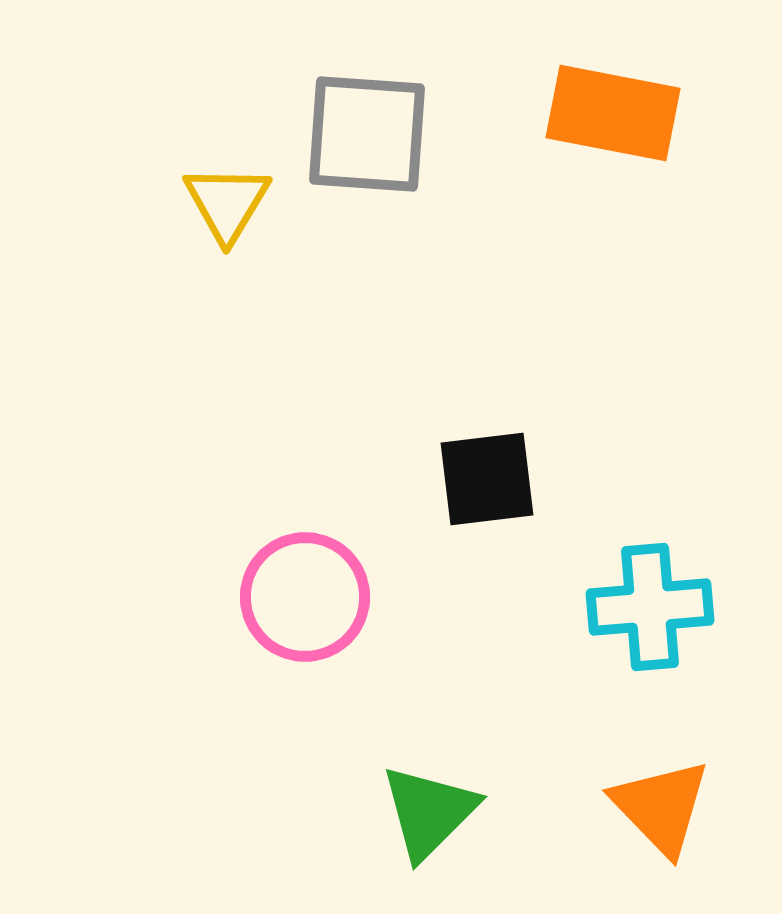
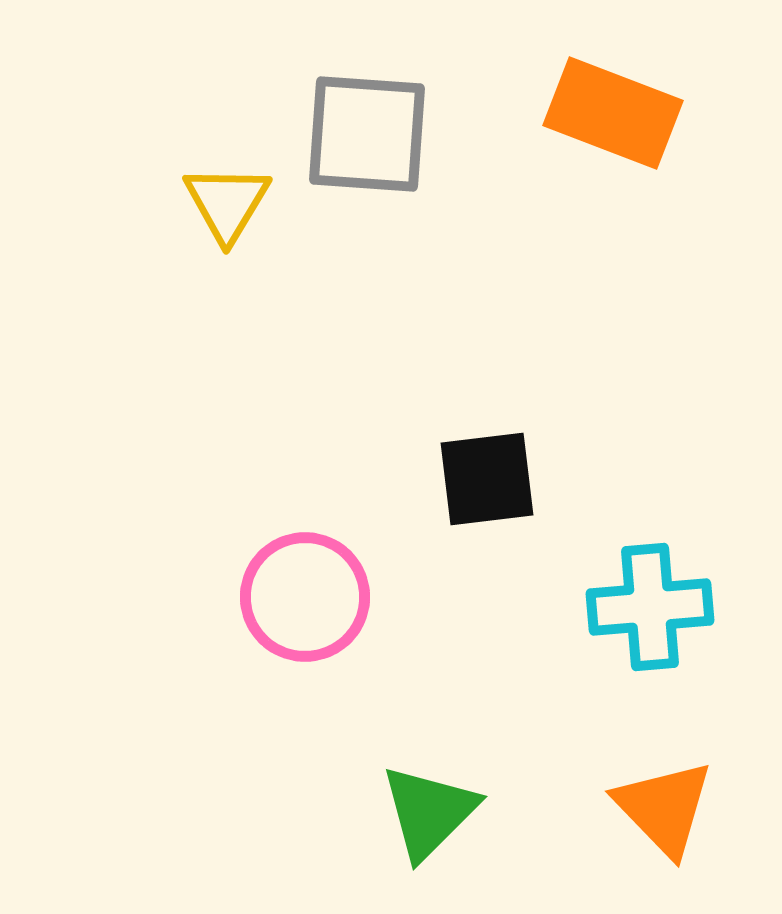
orange rectangle: rotated 10 degrees clockwise
orange triangle: moved 3 px right, 1 px down
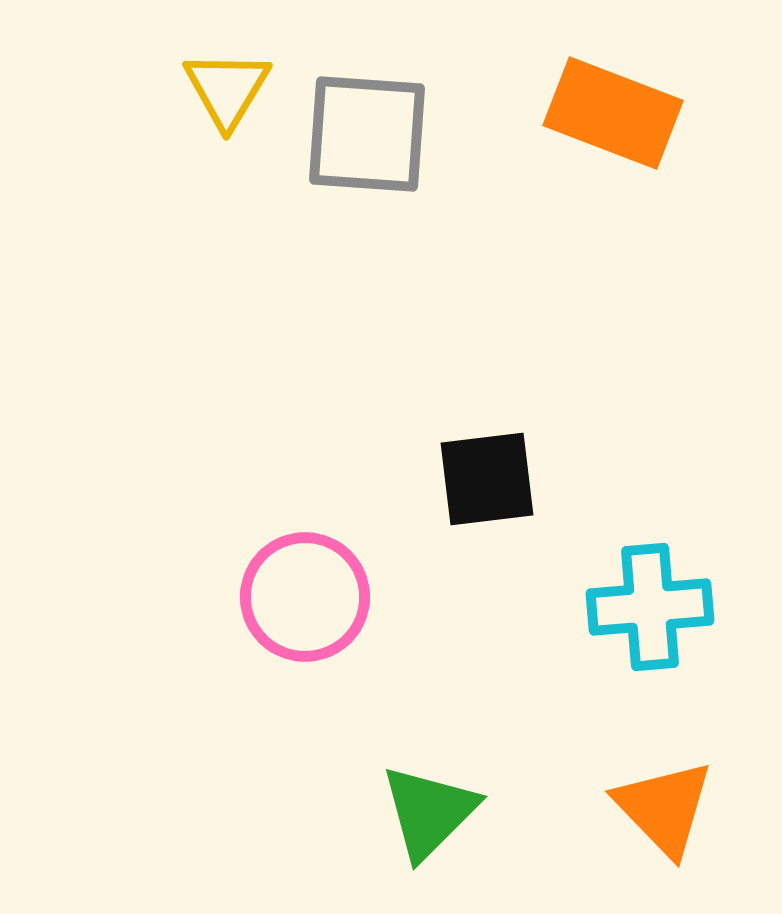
yellow triangle: moved 114 px up
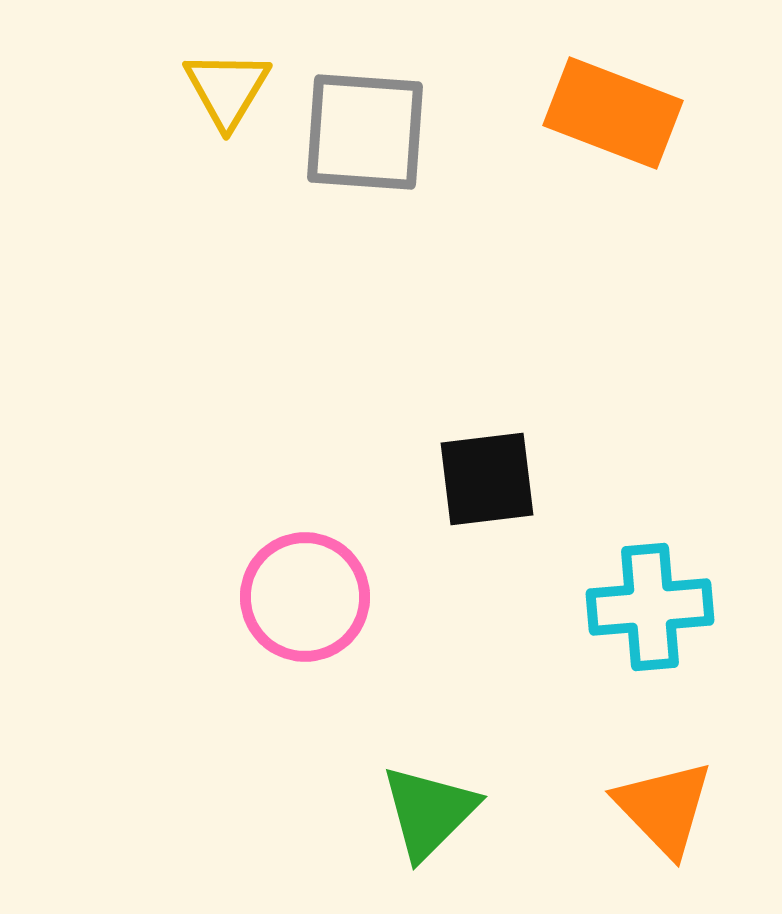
gray square: moved 2 px left, 2 px up
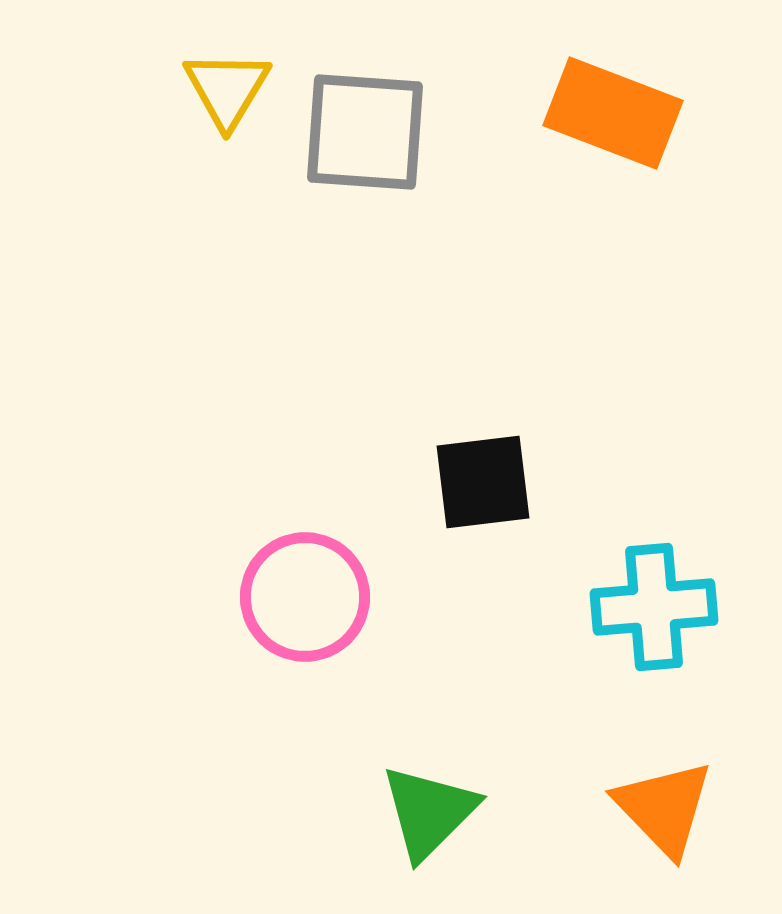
black square: moved 4 px left, 3 px down
cyan cross: moved 4 px right
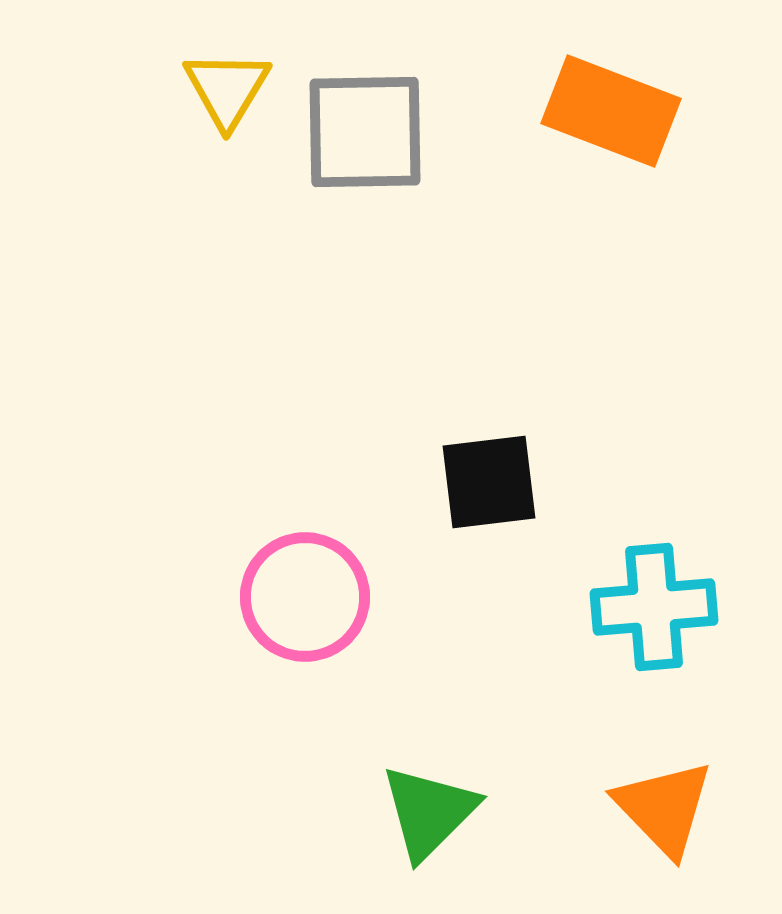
orange rectangle: moved 2 px left, 2 px up
gray square: rotated 5 degrees counterclockwise
black square: moved 6 px right
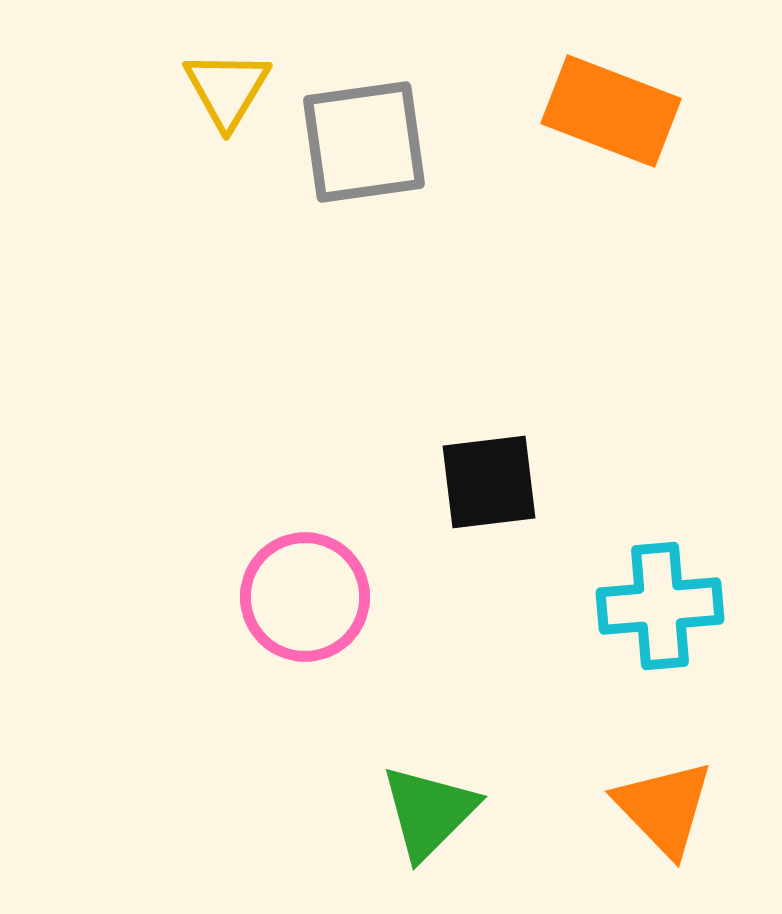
gray square: moved 1 px left, 10 px down; rotated 7 degrees counterclockwise
cyan cross: moved 6 px right, 1 px up
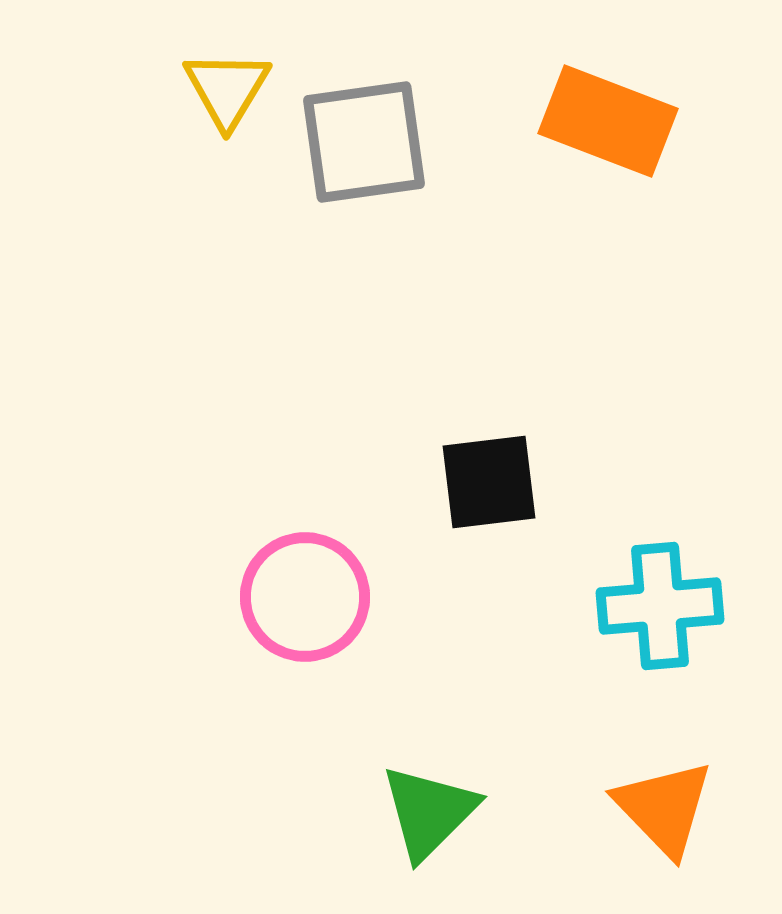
orange rectangle: moved 3 px left, 10 px down
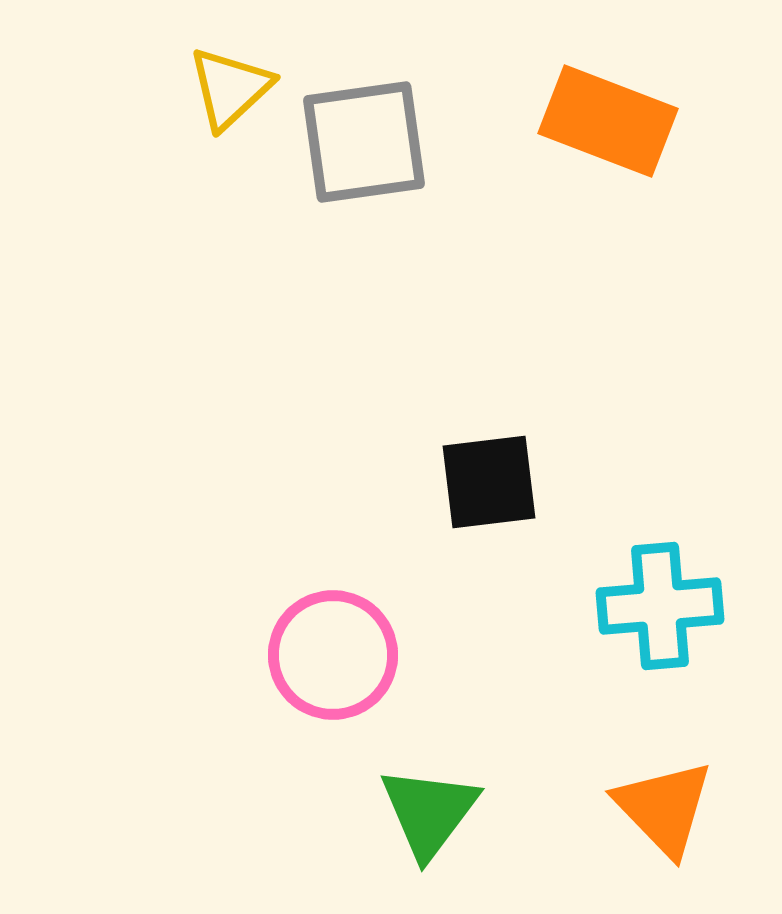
yellow triangle: moved 3 px right, 1 px up; rotated 16 degrees clockwise
pink circle: moved 28 px right, 58 px down
green triangle: rotated 8 degrees counterclockwise
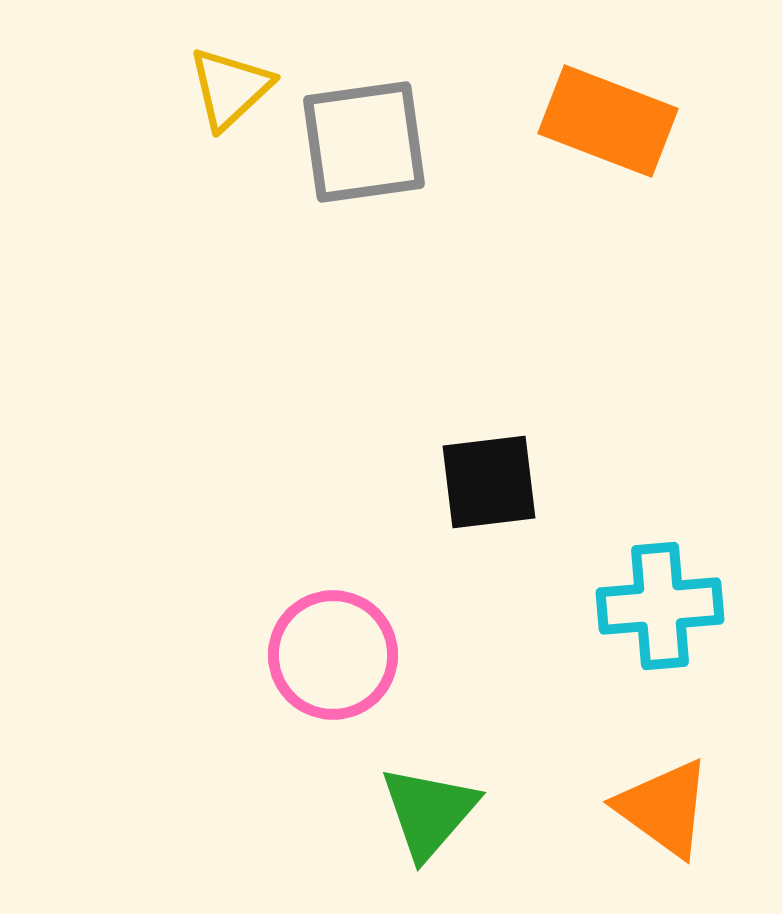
orange triangle: rotated 10 degrees counterclockwise
green triangle: rotated 4 degrees clockwise
